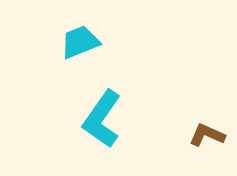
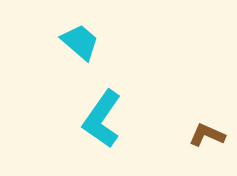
cyan trapezoid: rotated 63 degrees clockwise
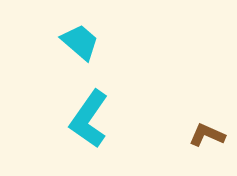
cyan L-shape: moved 13 px left
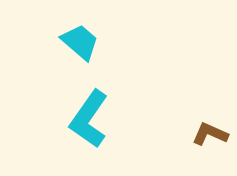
brown L-shape: moved 3 px right, 1 px up
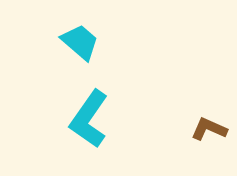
brown L-shape: moved 1 px left, 5 px up
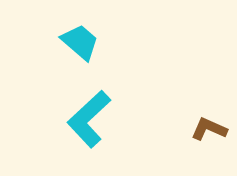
cyan L-shape: rotated 12 degrees clockwise
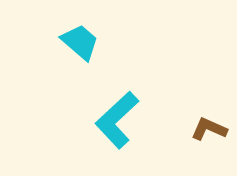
cyan L-shape: moved 28 px right, 1 px down
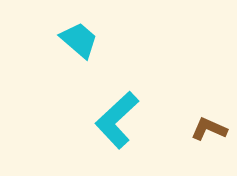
cyan trapezoid: moved 1 px left, 2 px up
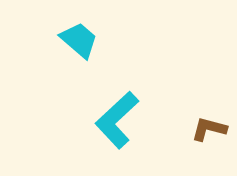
brown L-shape: rotated 9 degrees counterclockwise
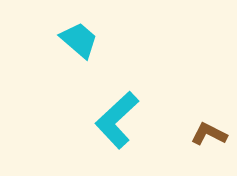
brown L-shape: moved 5 px down; rotated 12 degrees clockwise
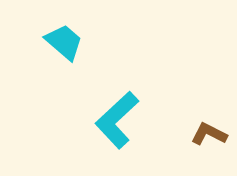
cyan trapezoid: moved 15 px left, 2 px down
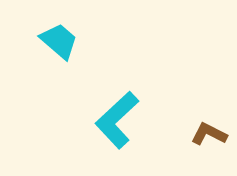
cyan trapezoid: moved 5 px left, 1 px up
